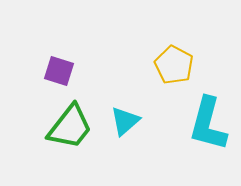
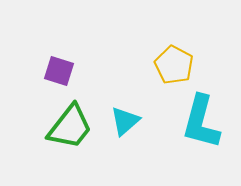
cyan L-shape: moved 7 px left, 2 px up
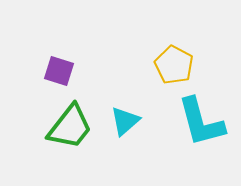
cyan L-shape: rotated 30 degrees counterclockwise
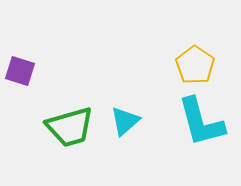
yellow pentagon: moved 21 px right; rotated 6 degrees clockwise
purple square: moved 39 px left
green trapezoid: rotated 36 degrees clockwise
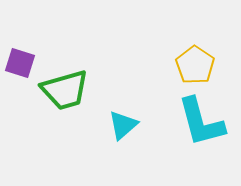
purple square: moved 8 px up
cyan triangle: moved 2 px left, 4 px down
green trapezoid: moved 5 px left, 37 px up
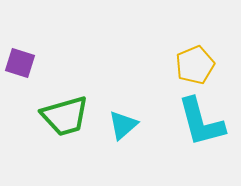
yellow pentagon: rotated 15 degrees clockwise
green trapezoid: moved 26 px down
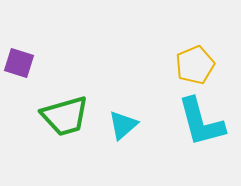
purple square: moved 1 px left
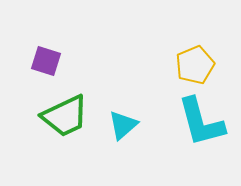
purple square: moved 27 px right, 2 px up
green trapezoid: rotated 9 degrees counterclockwise
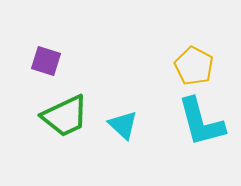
yellow pentagon: moved 1 px left, 1 px down; rotated 21 degrees counterclockwise
cyan triangle: rotated 36 degrees counterclockwise
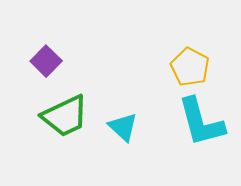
purple square: rotated 28 degrees clockwise
yellow pentagon: moved 4 px left, 1 px down
cyan triangle: moved 2 px down
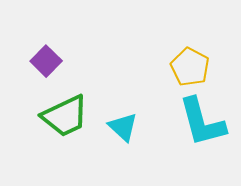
cyan L-shape: moved 1 px right
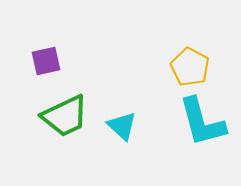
purple square: rotated 32 degrees clockwise
cyan triangle: moved 1 px left, 1 px up
